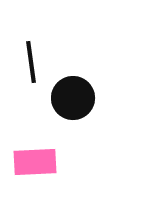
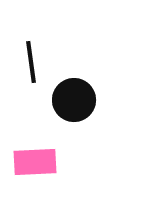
black circle: moved 1 px right, 2 px down
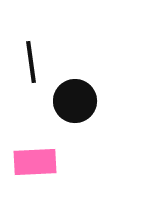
black circle: moved 1 px right, 1 px down
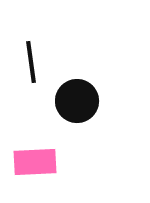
black circle: moved 2 px right
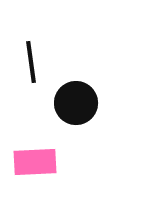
black circle: moved 1 px left, 2 px down
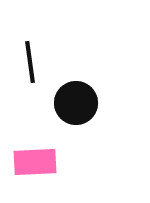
black line: moved 1 px left
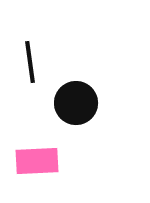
pink rectangle: moved 2 px right, 1 px up
